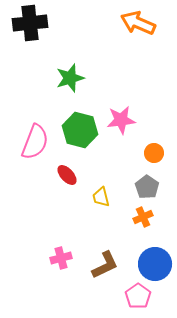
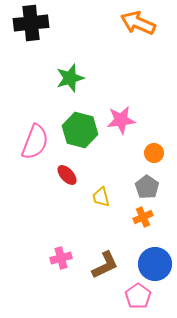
black cross: moved 1 px right
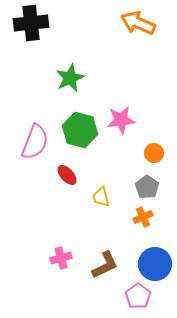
green star: rotated 8 degrees counterclockwise
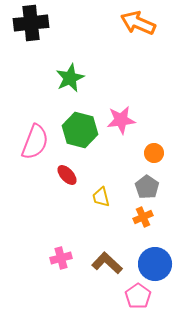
brown L-shape: moved 2 px right, 2 px up; rotated 112 degrees counterclockwise
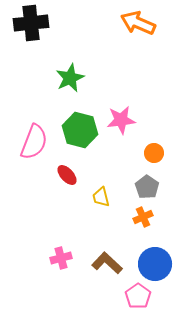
pink semicircle: moved 1 px left
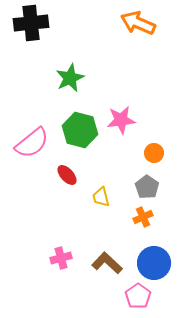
pink semicircle: moved 2 px left, 1 px down; rotated 30 degrees clockwise
blue circle: moved 1 px left, 1 px up
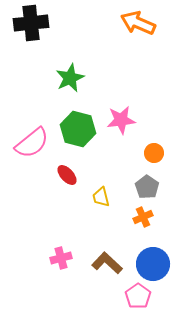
green hexagon: moved 2 px left, 1 px up
blue circle: moved 1 px left, 1 px down
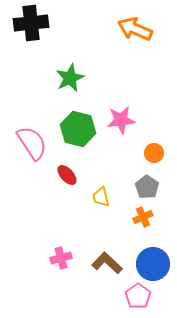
orange arrow: moved 3 px left, 6 px down
pink semicircle: rotated 84 degrees counterclockwise
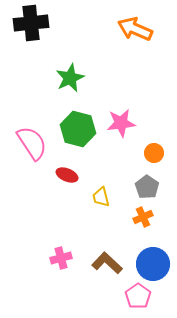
pink star: moved 3 px down
red ellipse: rotated 25 degrees counterclockwise
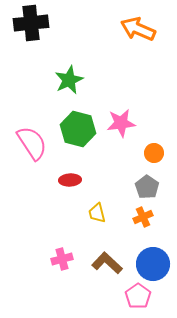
orange arrow: moved 3 px right
green star: moved 1 px left, 2 px down
red ellipse: moved 3 px right, 5 px down; rotated 25 degrees counterclockwise
yellow trapezoid: moved 4 px left, 16 px down
pink cross: moved 1 px right, 1 px down
